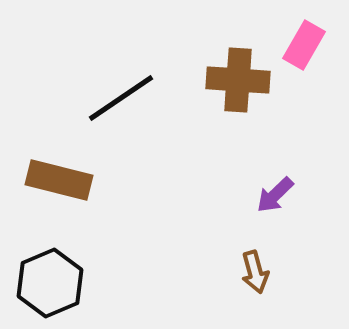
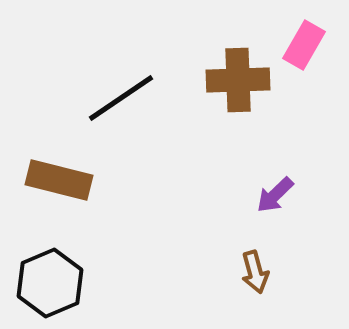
brown cross: rotated 6 degrees counterclockwise
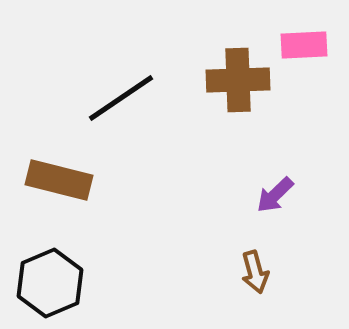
pink rectangle: rotated 57 degrees clockwise
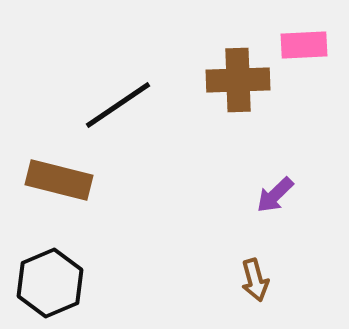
black line: moved 3 px left, 7 px down
brown arrow: moved 8 px down
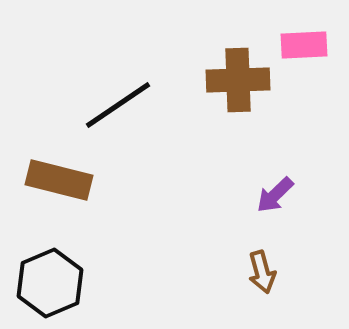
brown arrow: moved 7 px right, 8 px up
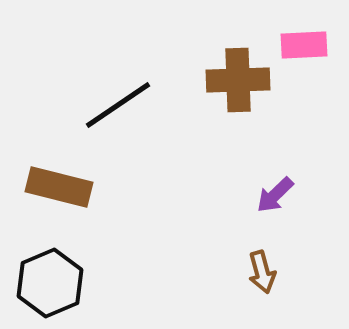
brown rectangle: moved 7 px down
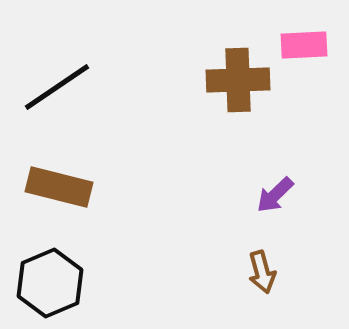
black line: moved 61 px left, 18 px up
